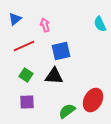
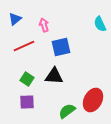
pink arrow: moved 1 px left
blue square: moved 4 px up
green square: moved 1 px right, 4 px down
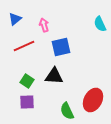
green square: moved 2 px down
green semicircle: rotated 78 degrees counterclockwise
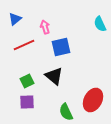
pink arrow: moved 1 px right, 2 px down
red line: moved 1 px up
black triangle: rotated 36 degrees clockwise
green square: rotated 32 degrees clockwise
green semicircle: moved 1 px left, 1 px down
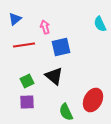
red line: rotated 15 degrees clockwise
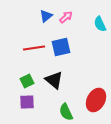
blue triangle: moved 31 px right, 3 px up
pink arrow: moved 21 px right, 10 px up; rotated 64 degrees clockwise
red line: moved 10 px right, 3 px down
black triangle: moved 4 px down
red ellipse: moved 3 px right
